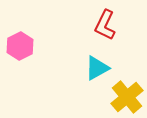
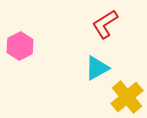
red L-shape: moved 1 px up; rotated 32 degrees clockwise
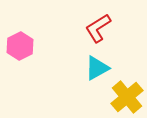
red L-shape: moved 7 px left, 4 px down
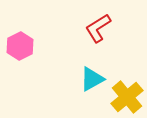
cyan triangle: moved 5 px left, 11 px down
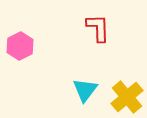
red L-shape: rotated 120 degrees clockwise
cyan triangle: moved 7 px left, 11 px down; rotated 24 degrees counterclockwise
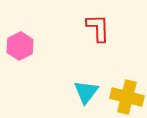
cyan triangle: moved 1 px right, 2 px down
yellow cross: rotated 36 degrees counterclockwise
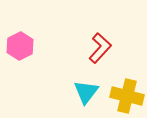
red L-shape: moved 2 px right, 20 px down; rotated 44 degrees clockwise
yellow cross: moved 1 px up
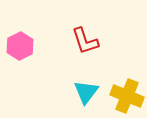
red L-shape: moved 15 px left, 7 px up; rotated 120 degrees clockwise
yellow cross: rotated 8 degrees clockwise
